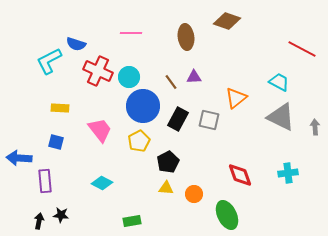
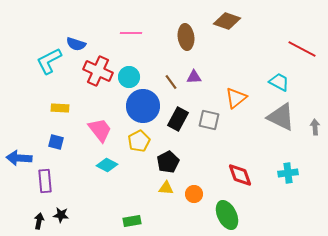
cyan diamond: moved 5 px right, 18 px up
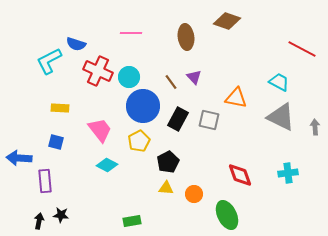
purple triangle: rotated 49 degrees clockwise
orange triangle: rotated 50 degrees clockwise
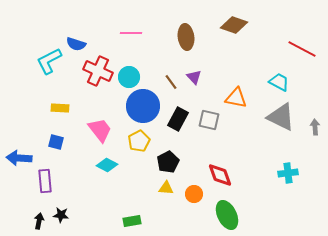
brown diamond: moved 7 px right, 4 px down
red diamond: moved 20 px left
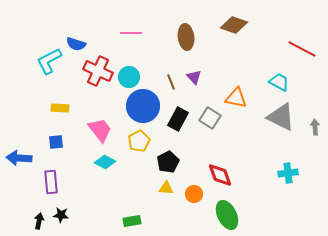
brown line: rotated 14 degrees clockwise
gray square: moved 1 px right, 2 px up; rotated 20 degrees clockwise
blue square: rotated 21 degrees counterclockwise
cyan diamond: moved 2 px left, 3 px up
purple rectangle: moved 6 px right, 1 px down
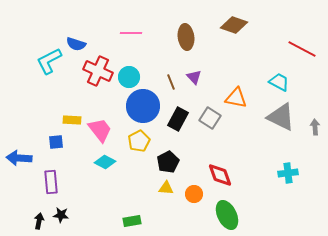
yellow rectangle: moved 12 px right, 12 px down
